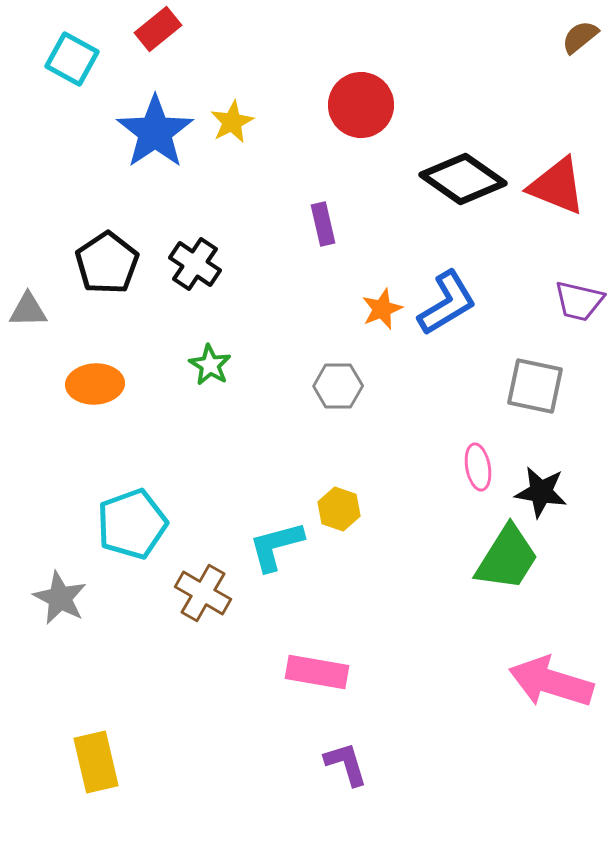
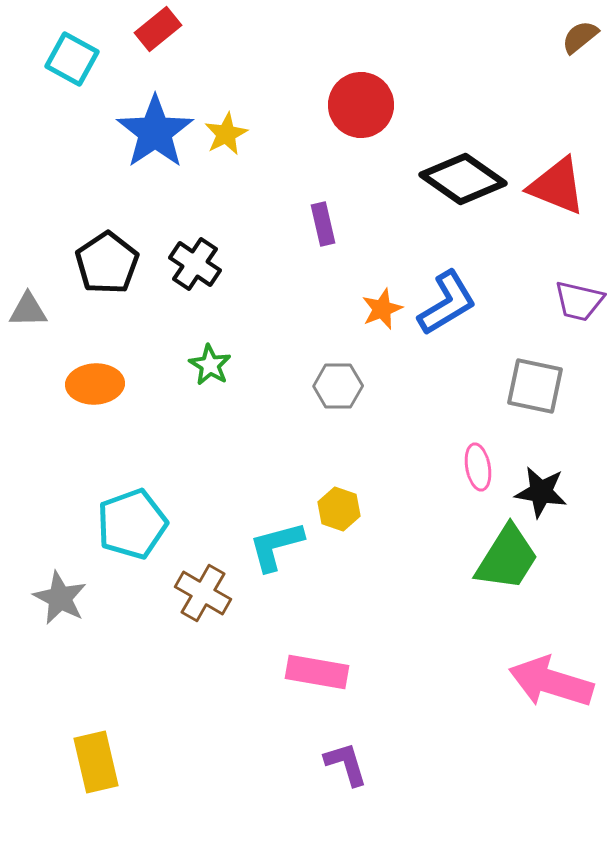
yellow star: moved 6 px left, 12 px down
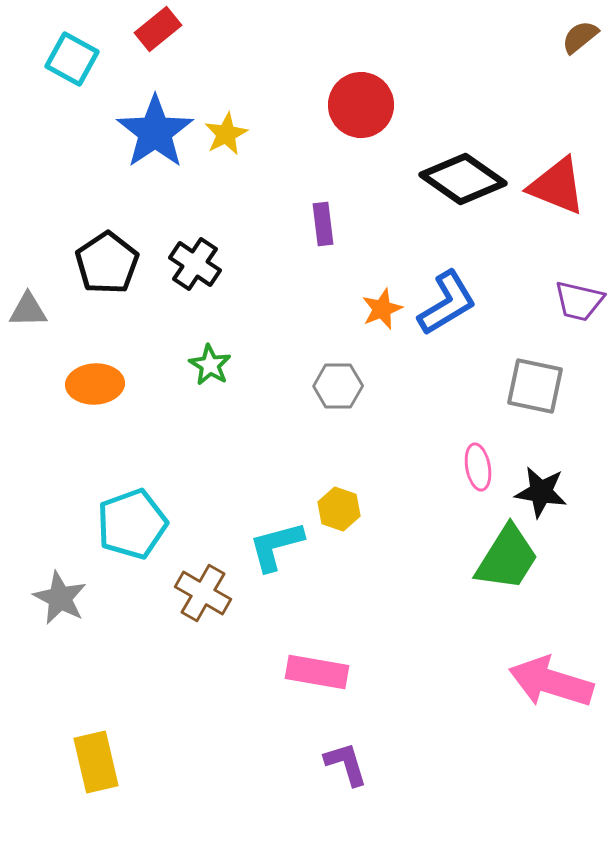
purple rectangle: rotated 6 degrees clockwise
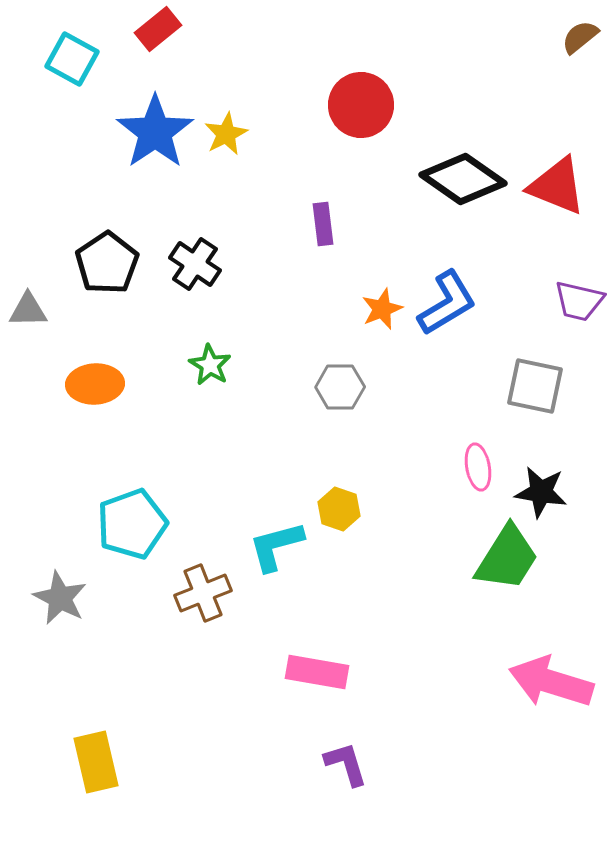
gray hexagon: moved 2 px right, 1 px down
brown cross: rotated 38 degrees clockwise
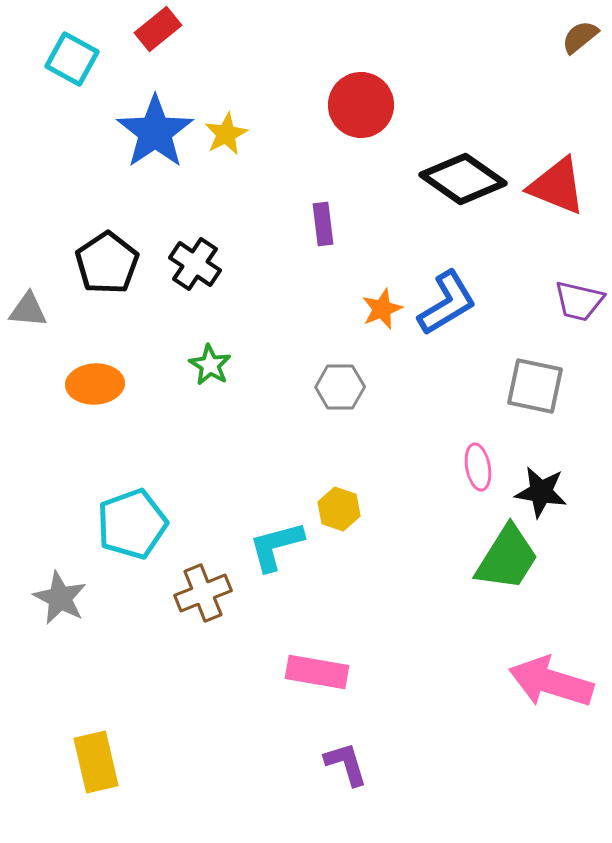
gray triangle: rotated 6 degrees clockwise
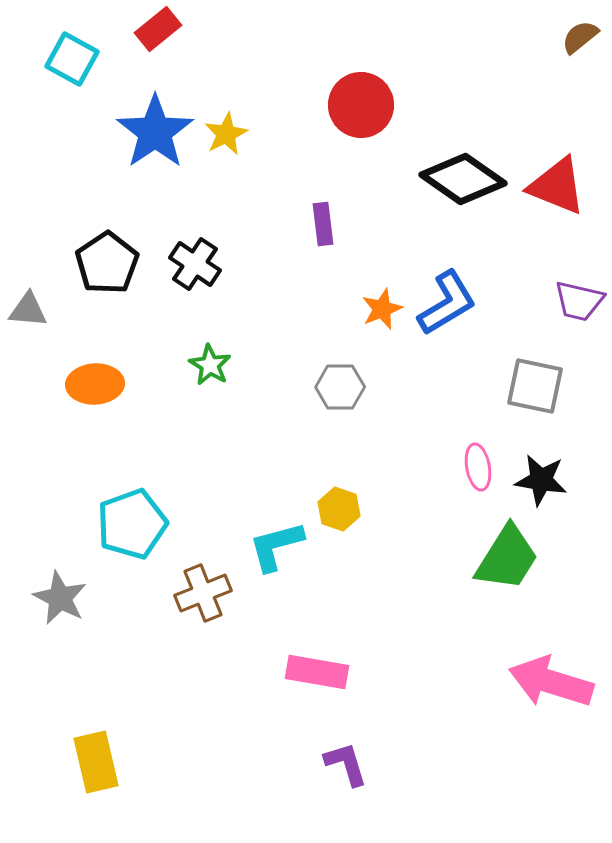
black star: moved 12 px up
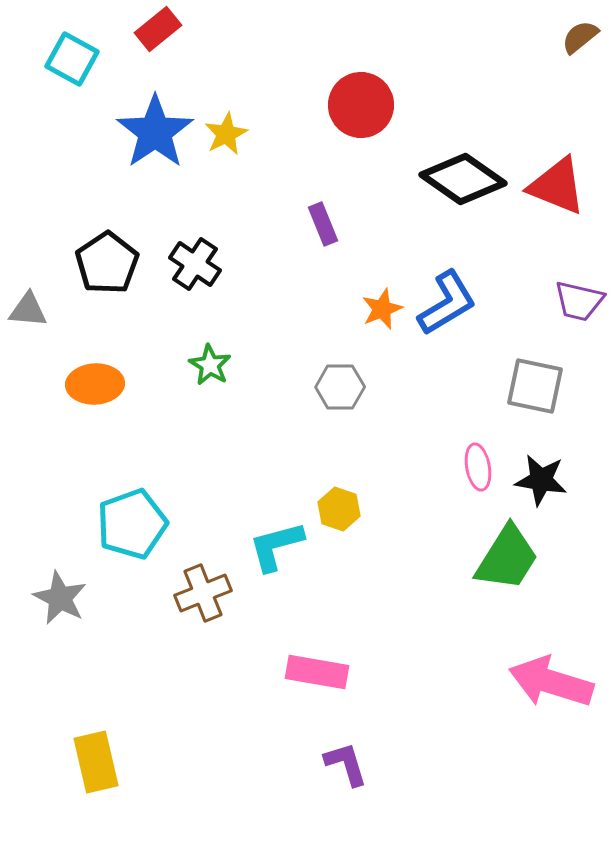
purple rectangle: rotated 15 degrees counterclockwise
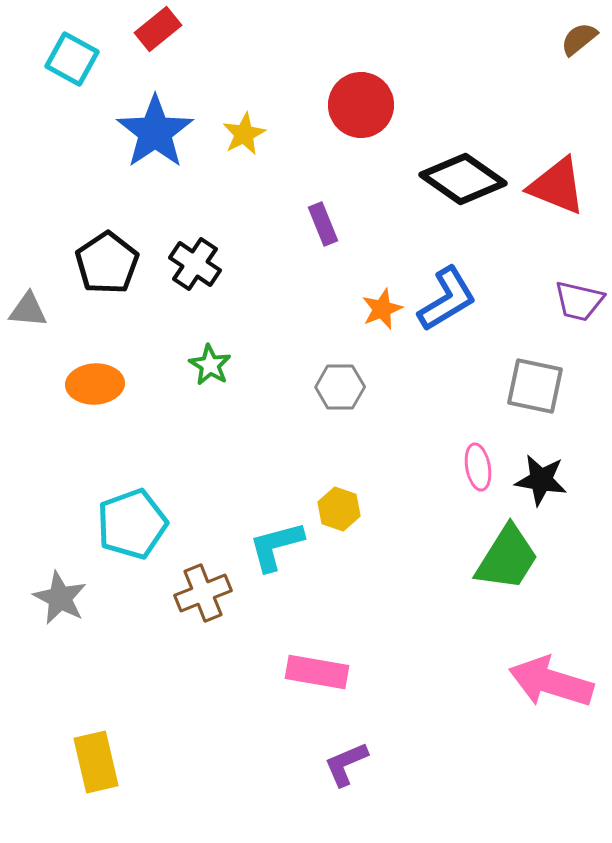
brown semicircle: moved 1 px left, 2 px down
yellow star: moved 18 px right
blue L-shape: moved 4 px up
purple L-shape: rotated 96 degrees counterclockwise
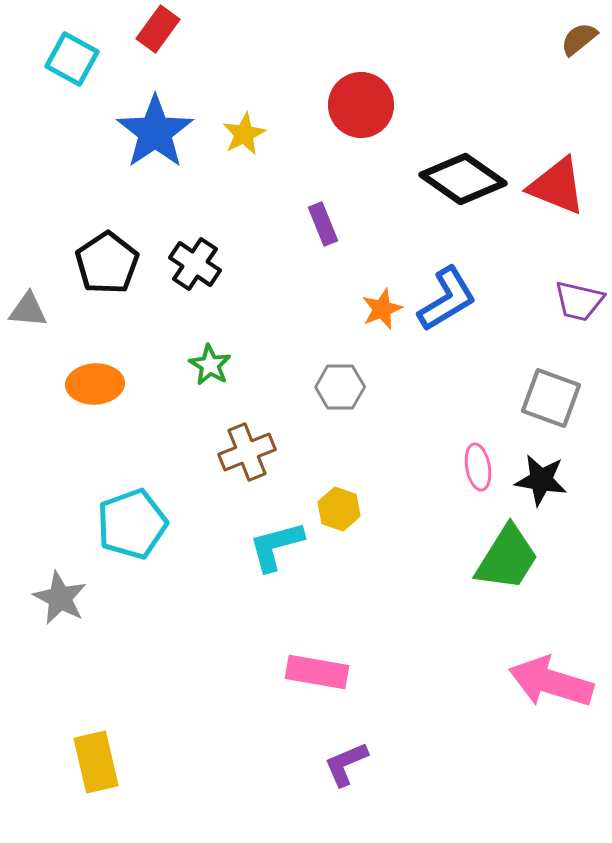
red rectangle: rotated 15 degrees counterclockwise
gray square: moved 16 px right, 12 px down; rotated 8 degrees clockwise
brown cross: moved 44 px right, 141 px up
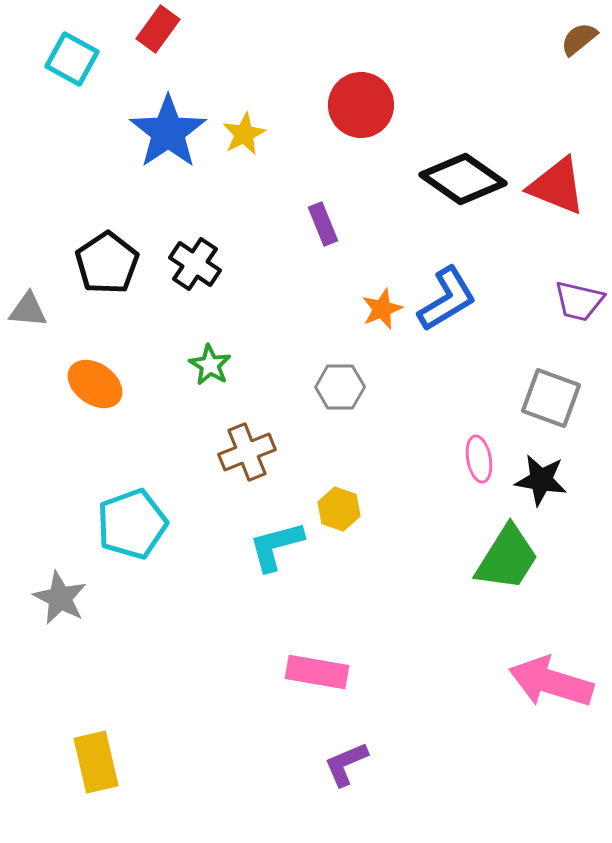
blue star: moved 13 px right
orange ellipse: rotated 38 degrees clockwise
pink ellipse: moved 1 px right, 8 px up
